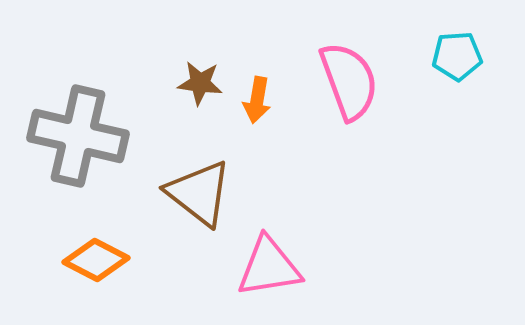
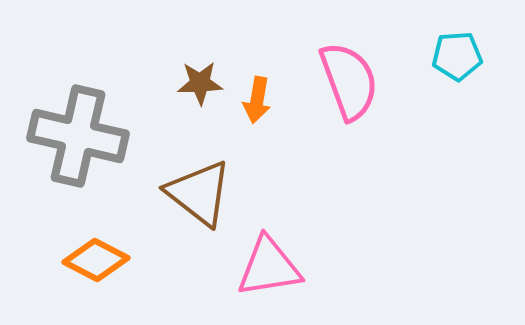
brown star: rotated 9 degrees counterclockwise
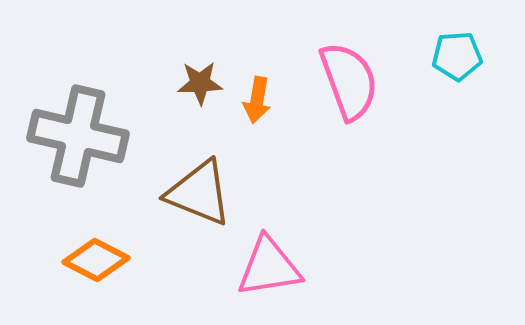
brown triangle: rotated 16 degrees counterclockwise
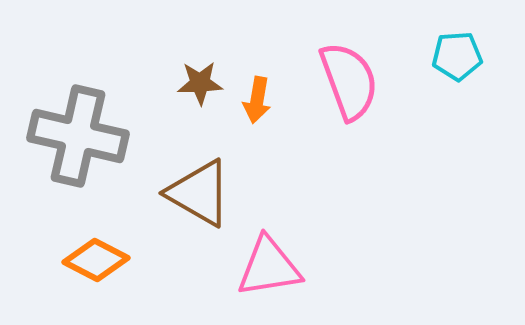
brown triangle: rotated 8 degrees clockwise
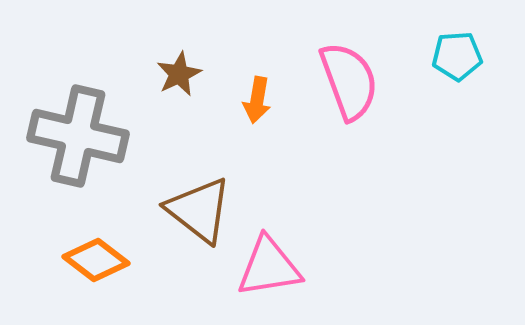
brown star: moved 21 px left, 9 px up; rotated 24 degrees counterclockwise
brown triangle: moved 17 px down; rotated 8 degrees clockwise
orange diamond: rotated 10 degrees clockwise
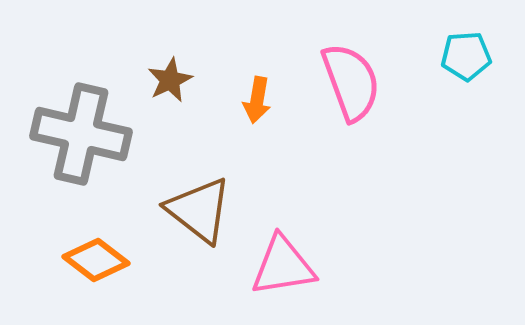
cyan pentagon: moved 9 px right
brown star: moved 9 px left, 6 px down
pink semicircle: moved 2 px right, 1 px down
gray cross: moved 3 px right, 2 px up
pink triangle: moved 14 px right, 1 px up
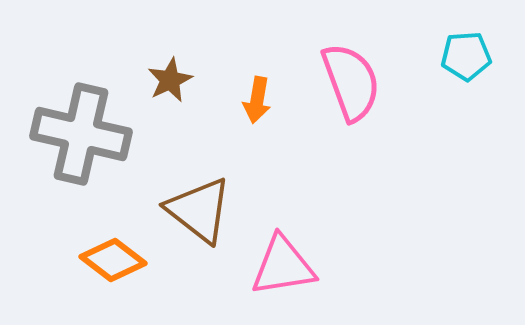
orange diamond: moved 17 px right
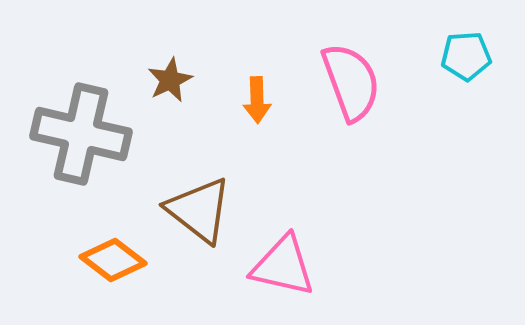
orange arrow: rotated 12 degrees counterclockwise
pink triangle: rotated 22 degrees clockwise
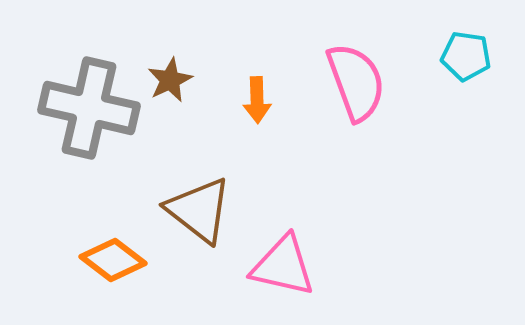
cyan pentagon: rotated 12 degrees clockwise
pink semicircle: moved 5 px right
gray cross: moved 8 px right, 26 px up
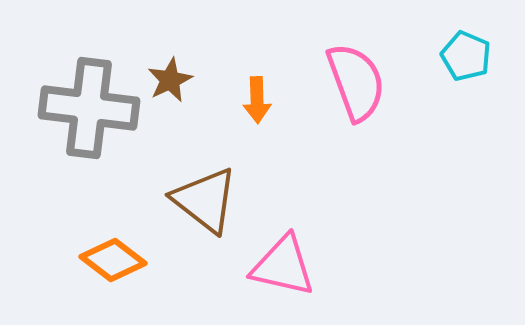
cyan pentagon: rotated 15 degrees clockwise
gray cross: rotated 6 degrees counterclockwise
brown triangle: moved 6 px right, 10 px up
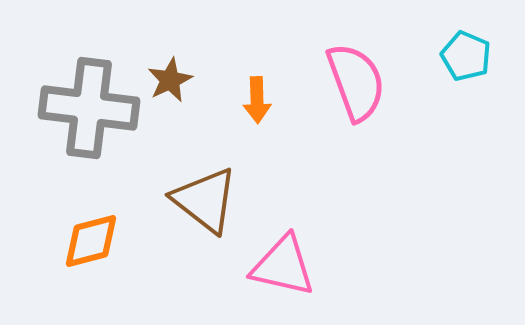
orange diamond: moved 22 px left, 19 px up; rotated 52 degrees counterclockwise
